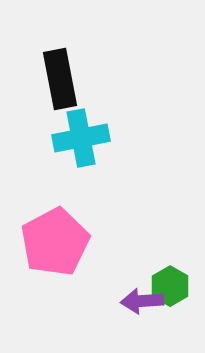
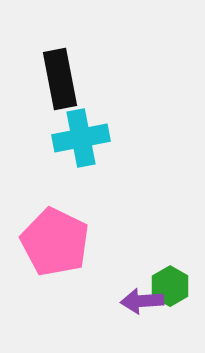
pink pentagon: rotated 18 degrees counterclockwise
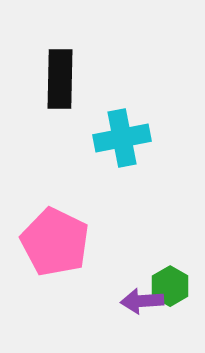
black rectangle: rotated 12 degrees clockwise
cyan cross: moved 41 px right
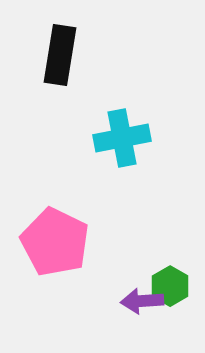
black rectangle: moved 24 px up; rotated 8 degrees clockwise
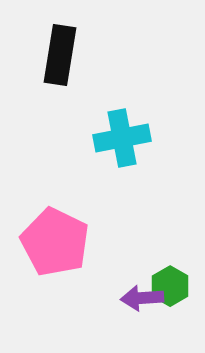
purple arrow: moved 3 px up
